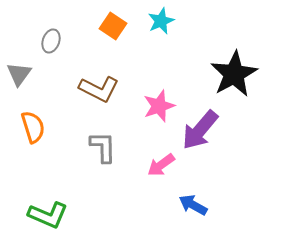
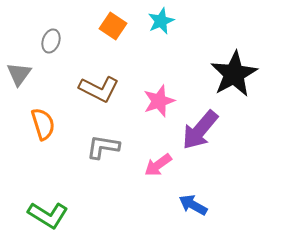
pink star: moved 5 px up
orange semicircle: moved 10 px right, 3 px up
gray L-shape: rotated 80 degrees counterclockwise
pink arrow: moved 3 px left
green L-shape: rotated 9 degrees clockwise
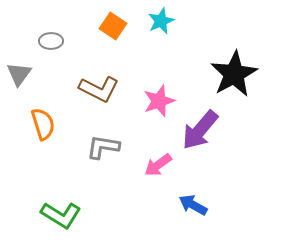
gray ellipse: rotated 70 degrees clockwise
green L-shape: moved 13 px right
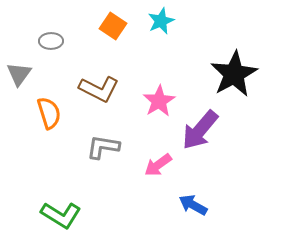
pink star: rotated 12 degrees counterclockwise
orange semicircle: moved 6 px right, 11 px up
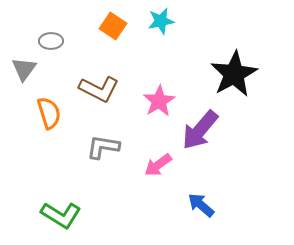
cyan star: rotated 12 degrees clockwise
gray triangle: moved 5 px right, 5 px up
blue arrow: moved 8 px right; rotated 12 degrees clockwise
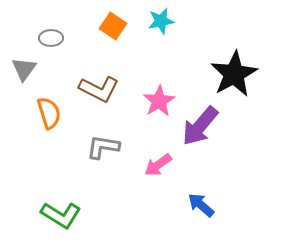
gray ellipse: moved 3 px up
purple arrow: moved 4 px up
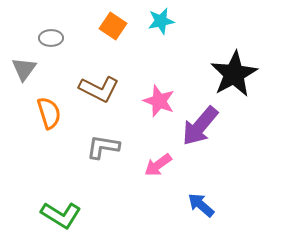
pink star: rotated 20 degrees counterclockwise
